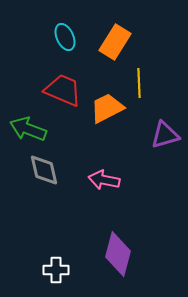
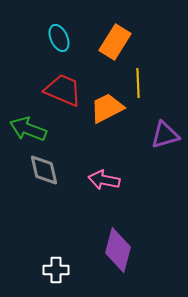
cyan ellipse: moved 6 px left, 1 px down
yellow line: moved 1 px left
purple diamond: moved 4 px up
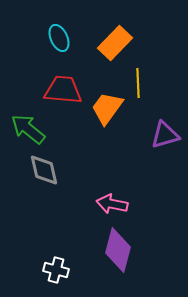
orange rectangle: moved 1 px down; rotated 12 degrees clockwise
red trapezoid: rotated 18 degrees counterclockwise
orange trapezoid: rotated 27 degrees counterclockwise
green arrow: rotated 18 degrees clockwise
pink arrow: moved 8 px right, 24 px down
white cross: rotated 15 degrees clockwise
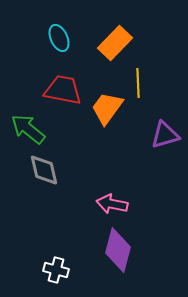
red trapezoid: rotated 6 degrees clockwise
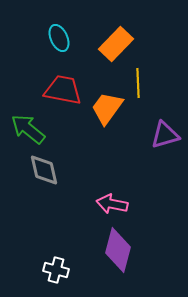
orange rectangle: moved 1 px right, 1 px down
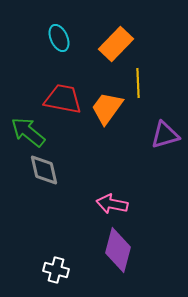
red trapezoid: moved 9 px down
green arrow: moved 3 px down
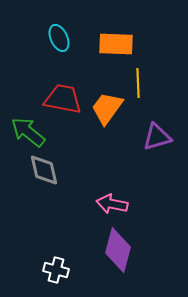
orange rectangle: rotated 48 degrees clockwise
purple triangle: moved 8 px left, 2 px down
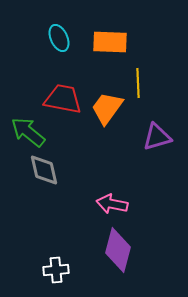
orange rectangle: moved 6 px left, 2 px up
white cross: rotated 20 degrees counterclockwise
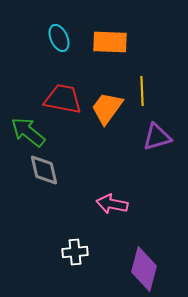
yellow line: moved 4 px right, 8 px down
purple diamond: moved 26 px right, 19 px down
white cross: moved 19 px right, 18 px up
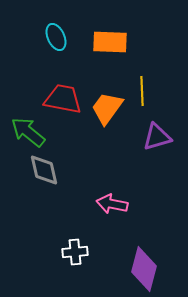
cyan ellipse: moved 3 px left, 1 px up
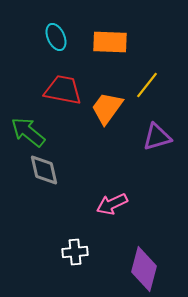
yellow line: moved 5 px right, 6 px up; rotated 40 degrees clockwise
red trapezoid: moved 9 px up
pink arrow: rotated 36 degrees counterclockwise
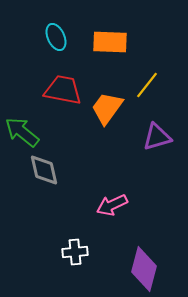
green arrow: moved 6 px left
pink arrow: moved 1 px down
